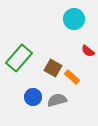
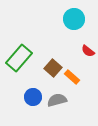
brown square: rotated 12 degrees clockwise
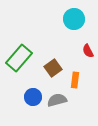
red semicircle: rotated 24 degrees clockwise
brown square: rotated 12 degrees clockwise
orange rectangle: moved 3 px right, 3 px down; rotated 56 degrees clockwise
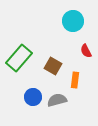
cyan circle: moved 1 px left, 2 px down
red semicircle: moved 2 px left
brown square: moved 2 px up; rotated 24 degrees counterclockwise
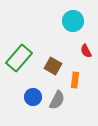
gray semicircle: rotated 132 degrees clockwise
